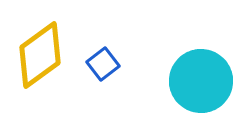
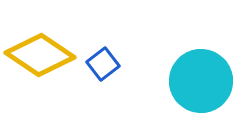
yellow diamond: rotated 70 degrees clockwise
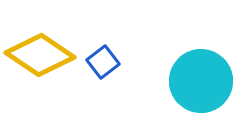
blue square: moved 2 px up
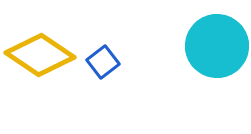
cyan circle: moved 16 px right, 35 px up
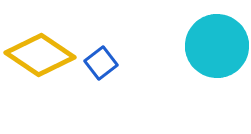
blue square: moved 2 px left, 1 px down
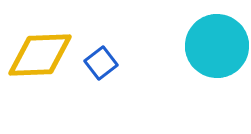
yellow diamond: rotated 36 degrees counterclockwise
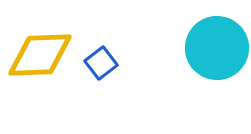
cyan circle: moved 2 px down
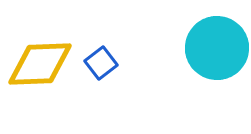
yellow diamond: moved 9 px down
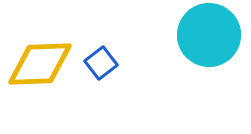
cyan circle: moved 8 px left, 13 px up
